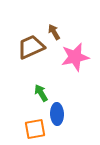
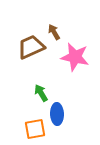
pink star: rotated 24 degrees clockwise
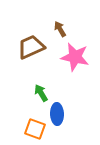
brown arrow: moved 6 px right, 3 px up
orange square: rotated 30 degrees clockwise
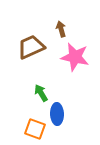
brown arrow: moved 1 px right; rotated 14 degrees clockwise
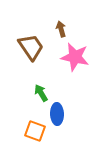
brown trapezoid: rotated 80 degrees clockwise
orange square: moved 2 px down
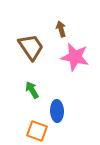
green arrow: moved 9 px left, 3 px up
blue ellipse: moved 3 px up
orange square: moved 2 px right
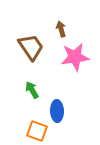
pink star: rotated 20 degrees counterclockwise
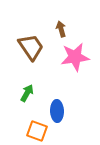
green arrow: moved 5 px left, 3 px down; rotated 60 degrees clockwise
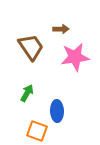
brown arrow: rotated 105 degrees clockwise
